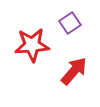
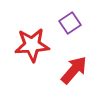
red arrow: moved 1 px up
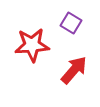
purple square: moved 1 px right; rotated 25 degrees counterclockwise
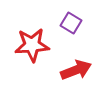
red arrow: moved 2 px right; rotated 28 degrees clockwise
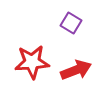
red star: moved 17 px down
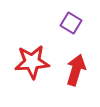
red arrow: rotated 52 degrees counterclockwise
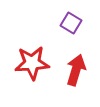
red star: moved 1 px down
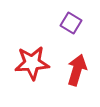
red arrow: moved 1 px right
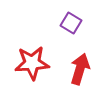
red arrow: moved 3 px right, 1 px up
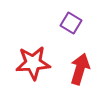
red star: moved 1 px right
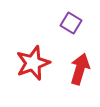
red star: rotated 16 degrees counterclockwise
